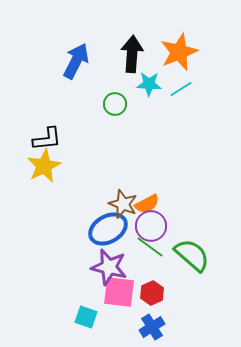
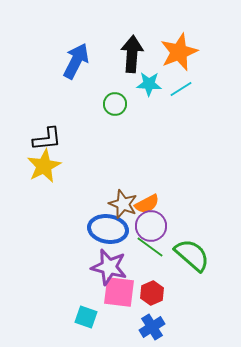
blue ellipse: rotated 39 degrees clockwise
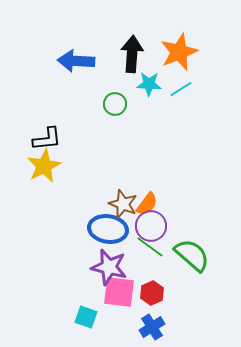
blue arrow: rotated 114 degrees counterclockwise
orange semicircle: rotated 25 degrees counterclockwise
